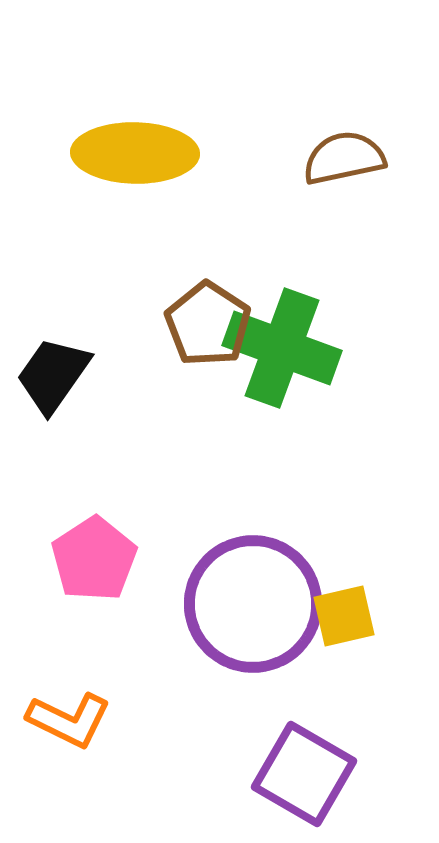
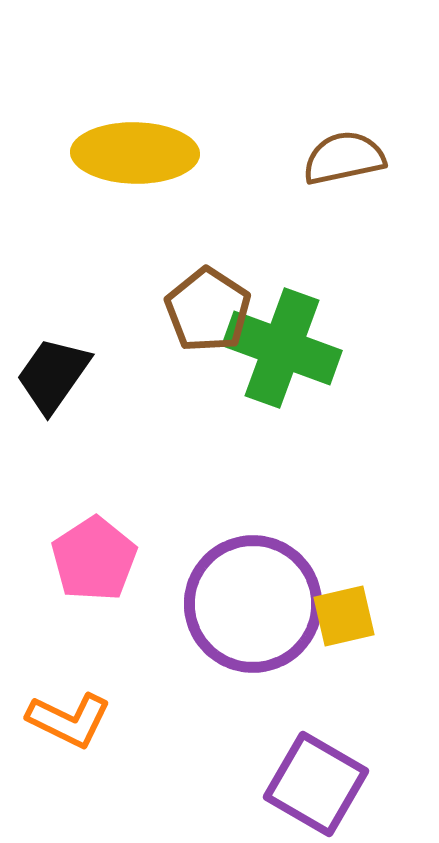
brown pentagon: moved 14 px up
purple square: moved 12 px right, 10 px down
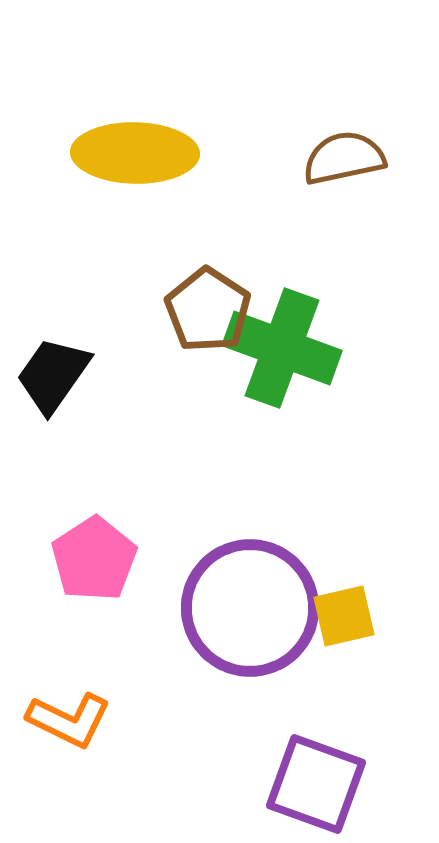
purple circle: moved 3 px left, 4 px down
purple square: rotated 10 degrees counterclockwise
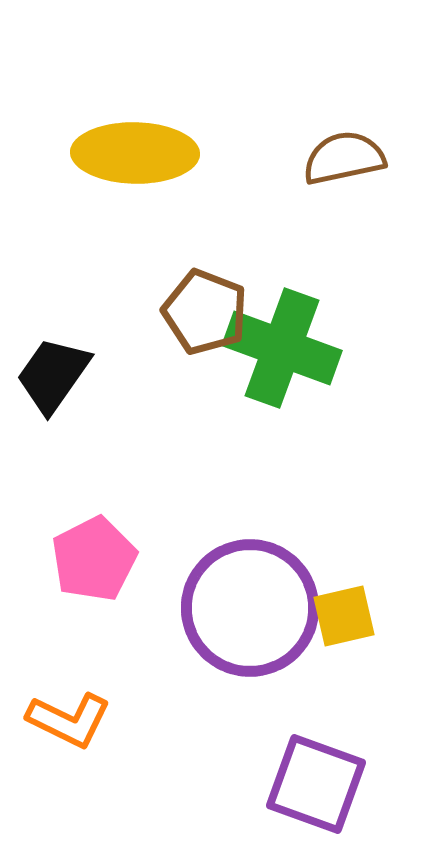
brown pentagon: moved 3 px left, 2 px down; rotated 12 degrees counterclockwise
pink pentagon: rotated 6 degrees clockwise
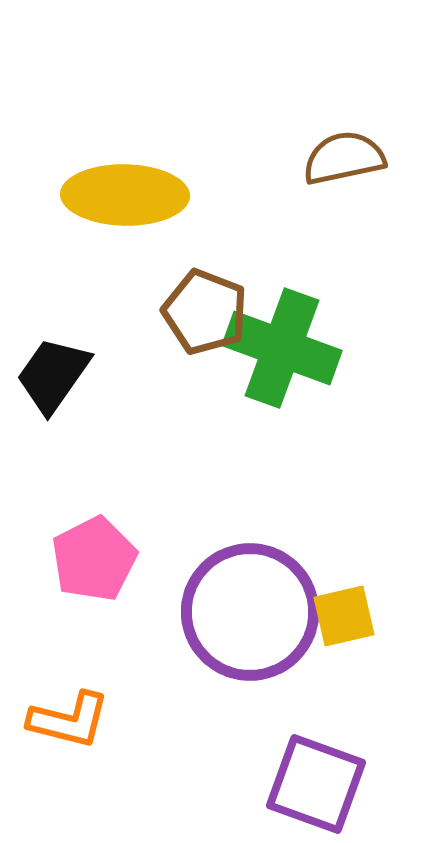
yellow ellipse: moved 10 px left, 42 px down
purple circle: moved 4 px down
orange L-shape: rotated 12 degrees counterclockwise
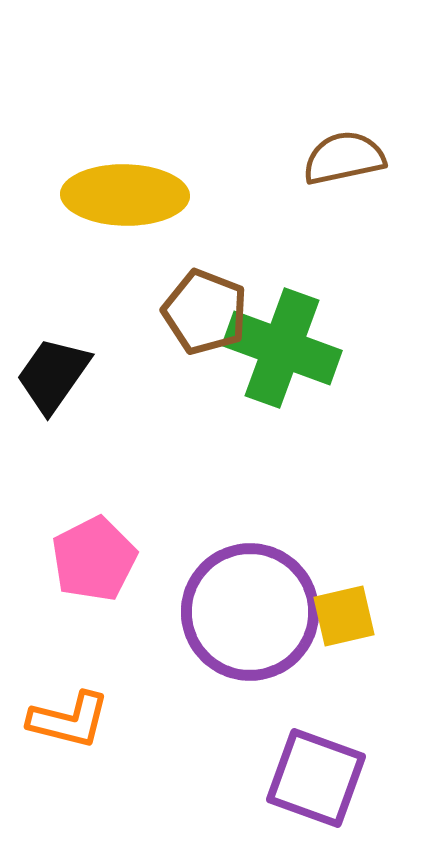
purple square: moved 6 px up
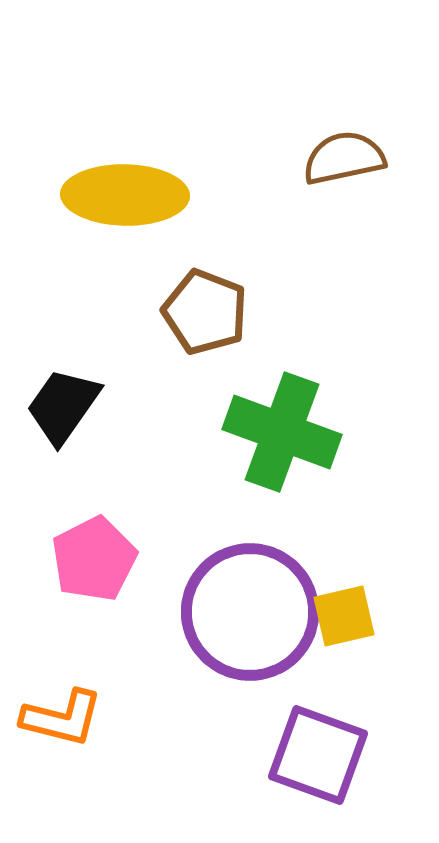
green cross: moved 84 px down
black trapezoid: moved 10 px right, 31 px down
orange L-shape: moved 7 px left, 2 px up
purple square: moved 2 px right, 23 px up
